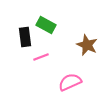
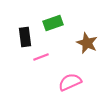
green rectangle: moved 7 px right, 2 px up; rotated 48 degrees counterclockwise
brown star: moved 2 px up
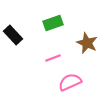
black rectangle: moved 12 px left, 2 px up; rotated 36 degrees counterclockwise
pink line: moved 12 px right, 1 px down
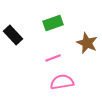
pink semicircle: moved 8 px left; rotated 15 degrees clockwise
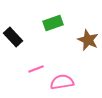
black rectangle: moved 2 px down
brown star: moved 1 px right, 3 px up
pink line: moved 17 px left, 11 px down
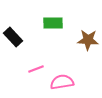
green rectangle: rotated 18 degrees clockwise
brown star: rotated 20 degrees counterclockwise
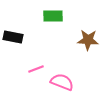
green rectangle: moved 7 px up
black rectangle: rotated 36 degrees counterclockwise
pink semicircle: rotated 30 degrees clockwise
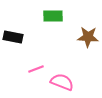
brown star: moved 3 px up
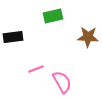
green rectangle: rotated 12 degrees counterclockwise
black rectangle: rotated 18 degrees counterclockwise
pink semicircle: rotated 40 degrees clockwise
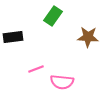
green rectangle: rotated 42 degrees counterclockwise
pink semicircle: rotated 125 degrees clockwise
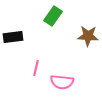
brown star: moved 1 px up
pink line: moved 1 px up; rotated 56 degrees counterclockwise
